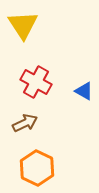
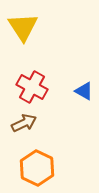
yellow triangle: moved 2 px down
red cross: moved 4 px left, 5 px down
brown arrow: moved 1 px left
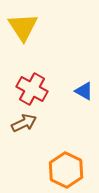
red cross: moved 2 px down
orange hexagon: moved 29 px right, 2 px down
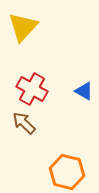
yellow triangle: rotated 16 degrees clockwise
brown arrow: rotated 110 degrees counterclockwise
orange hexagon: moved 1 px right, 2 px down; rotated 12 degrees counterclockwise
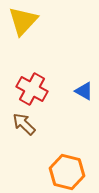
yellow triangle: moved 6 px up
brown arrow: moved 1 px down
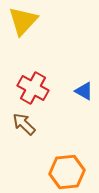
red cross: moved 1 px right, 1 px up
orange hexagon: rotated 20 degrees counterclockwise
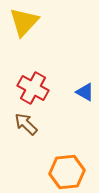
yellow triangle: moved 1 px right, 1 px down
blue triangle: moved 1 px right, 1 px down
brown arrow: moved 2 px right
